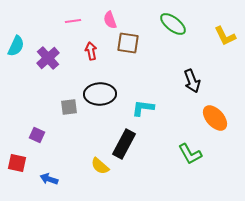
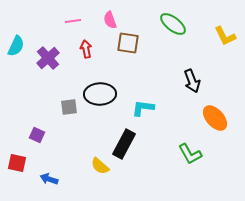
red arrow: moved 5 px left, 2 px up
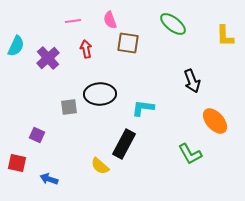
yellow L-shape: rotated 25 degrees clockwise
orange ellipse: moved 3 px down
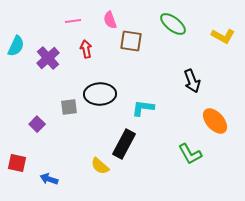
yellow L-shape: moved 2 px left; rotated 60 degrees counterclockwise
brown square: moved 3 px right, 2 px up
purple square: moved 11 px up; rotated 21 degrees clockwise
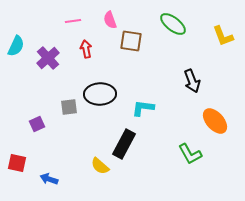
yellow L-shape: rotated 40 degrees clockwise
purple square: rotated 21 degrees clockwise
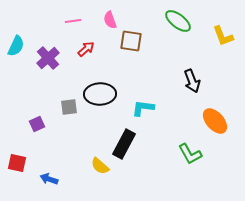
green ellipse: moved 5 px right, 3 px up
red arrow: rotated 60 degrees clockwise
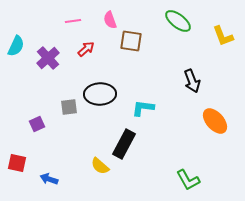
green L-shape: moved 2 px left, 26 px down
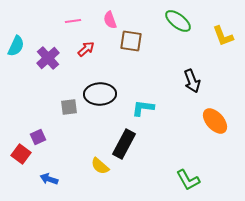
purple square: moved 1 px right, 13 px down
red square: moved 4 px right, 9 px up; rotated 24 degrees clockwise
